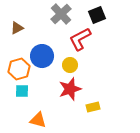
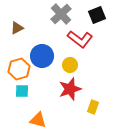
red L-shape: rotated 115 degrees counterclockwise
yellow rectangle: rotated 56 degrees counterclockwise
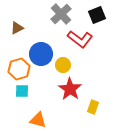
blue circle: moved 1 px left, 2 px up
yellow circle: moved 7 px left
red star: rotated 20 degrees counterclockwise
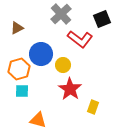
black square: moved 5 px right, 4 px down
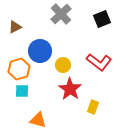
brown triangle: moved 2 px left, 1 px up
red L-shape: moved 19 px right, 23 px down
blue circle: moved 1 px left, 3 px up
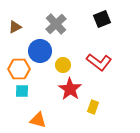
gray cross: moved 5 px left, 10 px down
orange hexagon: rotated 15 degrees clockwise
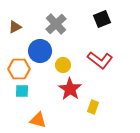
red L-shape: moved 1 px right, 2 px up
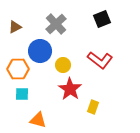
orange hexagon: moved 1 px left
cyan square: moved 3 px down
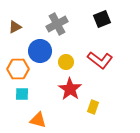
gray cross: moved 1 px right; rotated 15 degrees clockwise
yellow circle: moved 3 px right, 3 px up
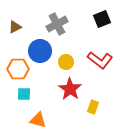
cyan square: moved 2 px right
